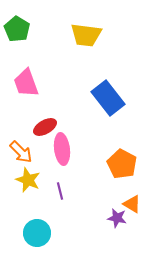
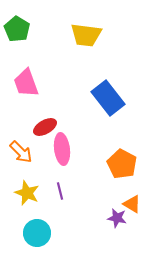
yellow star: moved 1 px left, 13 px down
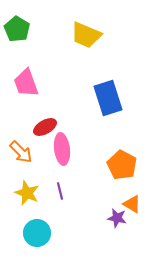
yellow trapezoid: rotated 16 degrees clockwise
blue rectangle: rotated 20 degrees clockwise
orange pentagon: moved 1 px down
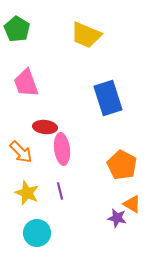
red ellipse: rotated 35 degrees clockwise
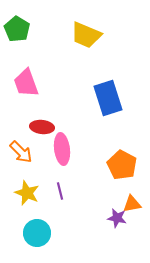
red ellipse: moved 3 px left
orange triangle: rotated 42 degrees counterclockwise
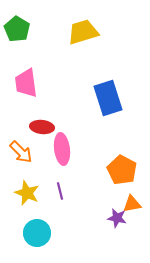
yellow trapezoid: moved 3 px left, 3 px up; rotated 140 degrees clockwise
pink trapezoid: rotated 12 degrees clockwise
orange pentagon: moved 5 px down
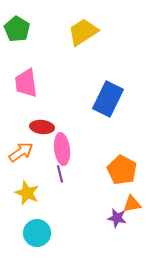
yellow trapezoid: rotated 16 degrees counterclockwise
blue rectangle: moved 1 px down; rotated 44 degrees clockwise
orange arrow: rotated 80 degrees counterclockwise
purple line: moved 17 px up
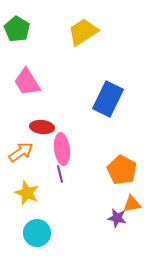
pink trapezoid: moved 1 px right, 1 px up; rotated 24 degrees counterclockwise
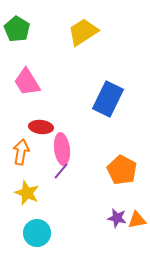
red ellipse: moved 1 px left
orange arrow: rotated 45 degrees counterclockwise
purple line: moved 1 px right, 3 px up; rotated 54 degrees clockwise
orange triangle: moved 5 px right, 16 px down
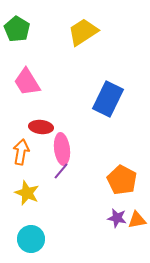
orange pentagon: moved 10 px down
cyan circle: moved 6 px left, 6 px down
